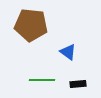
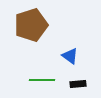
brown pentagon: rotated 24 degrees counterclockwise
blue triangle: moved 2 px right, 4 px down
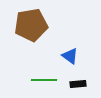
brown pentagon: rotated 8 degrees clockwise
green line: moved 2 px right
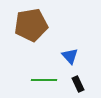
blue triangle: rotated 12 degrees clockwise
black rectangle: rotated 70 degrees clockwise
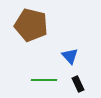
brown pentagon: rotated 24 degrees clockwise
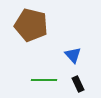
blue triangle: moved 3 px right, 1 px up
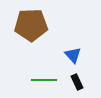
brown pentagon: rotated 16 degrees counterclockwise
black rectangle: moved 1 px left, 2 px up
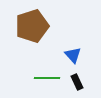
brown pentagon: moved 1 px right, 1 px down; rotated 16 degrees counterclockwise
green line: moved 3 px right, 2 px up
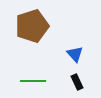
blue triangle: moved 2 px right, 1 px up
green line: moved 14 px left, 3 px down
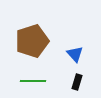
brown pentagon: moved 15 px down
black rectangle: rotated 42 degrees clockwise
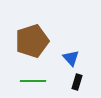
blue triangle: moved 4 px left, 4 px down
